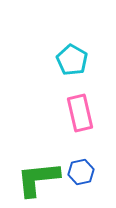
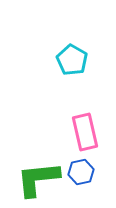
pink rectangle: moved 5 px right, 19 px down
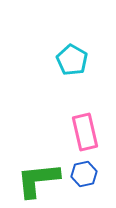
blue hexagon: moved 3 px right, 2 px down
green L-shape: moved 1 px down
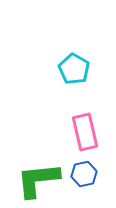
cyan pentagon: moved 2 px right, 9 px down
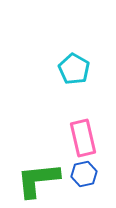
pink rectangle: moved 2 px left, 6 px down
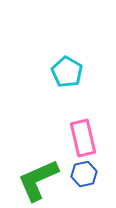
cyan pentagon: moved 7 px left, 3 px down
green L-shape: rotated 18 degrees counterclockwise
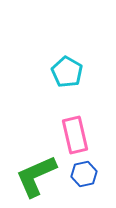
pink rectangle: moved 8 px left, 3 px up
green L-shape: moved 2 px left, 4 px up
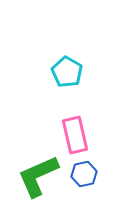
green L-shape: moved 2 px right
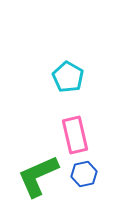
cyan pentagon: moved 1 px right, 5 px down
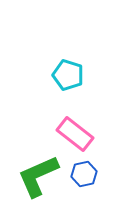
cyan pentagon: moved 2 px up; rotated 12 degrees counterclockwise
pink rectangle: moved 1 px up; rotated 39 degrees counterclockwise
